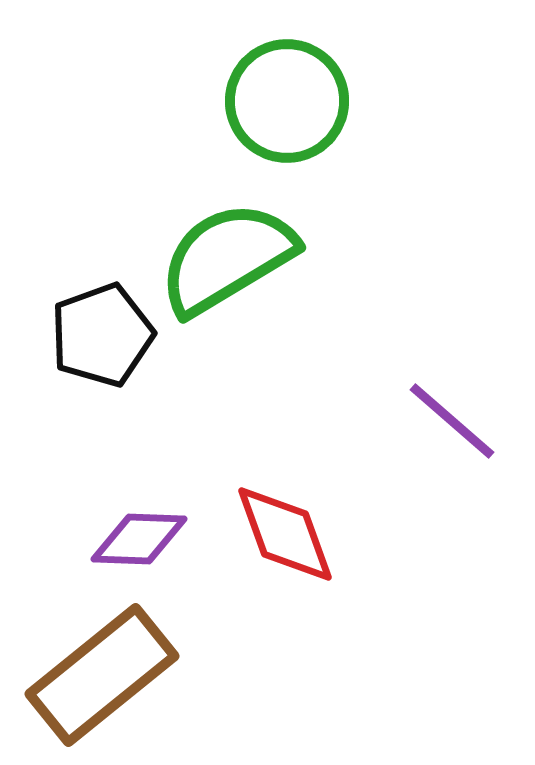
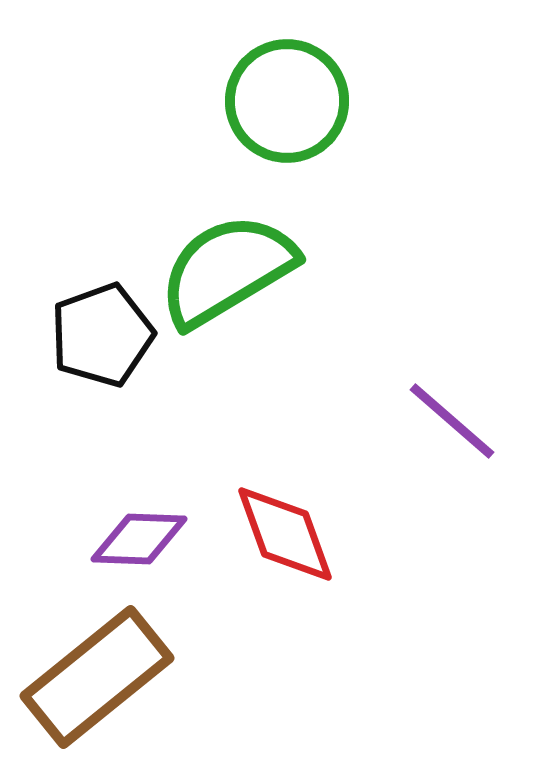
green semicircle: moved 12 px down
brown rectangle: moved 5 px left, 2 px down
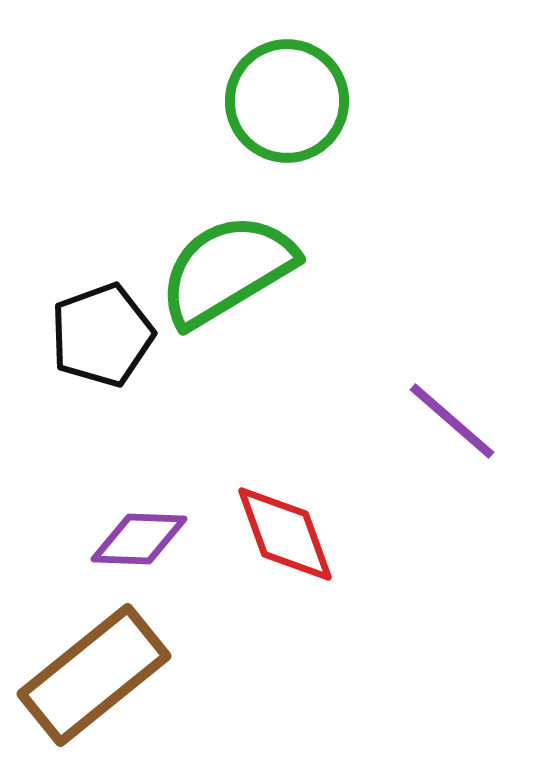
brown rectangle: moved 3 px left, 2 px up
